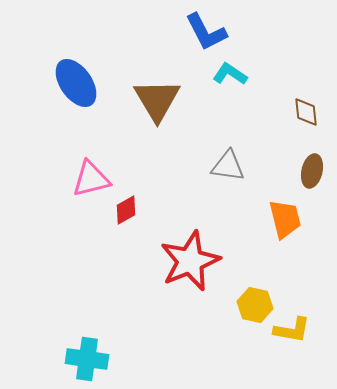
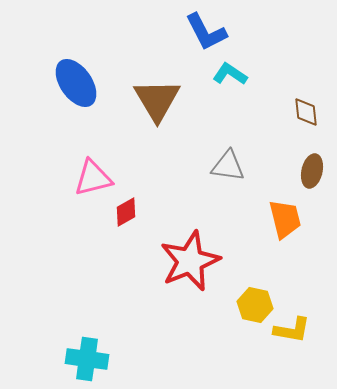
pink triangle: moved 2 px right, 1 px up
red diamond: moved 2 px down
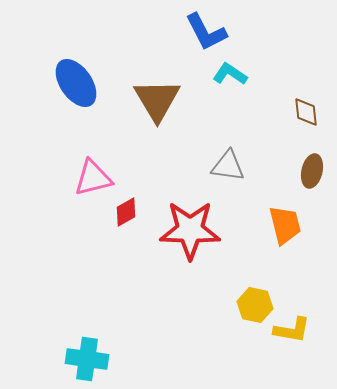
orange trapezoid: moved 6 px down
red star: moved 31 px up; rotated 24 degrees clockwise
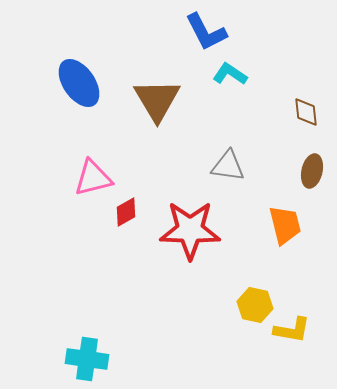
blue ellipse: moved 3 px right
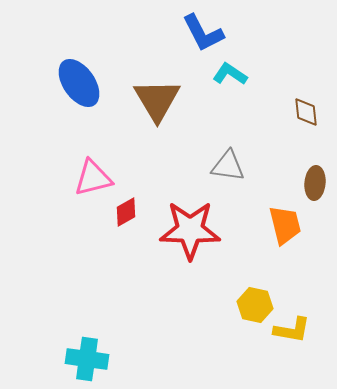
blue L-shape: moved 3 px left, 1 px down
brown ellipse: moved 3 px right, 12 px down; rotated 8 degrees counterclockwise
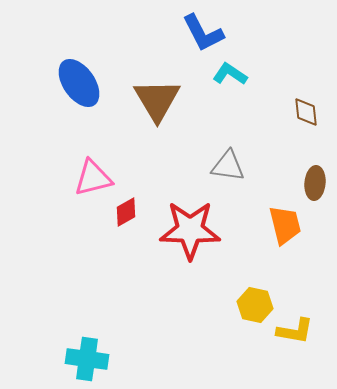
yellow L-shape: moved 3 px right, 1 px down
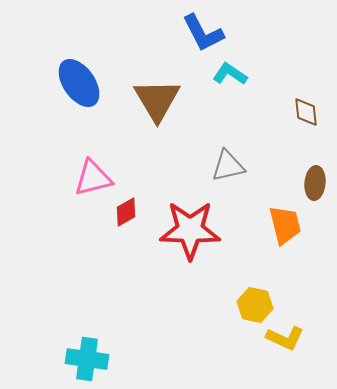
gray triangle: rotated 21 degrees counterclockwise
yellow L-shape: moved 10 px left, 7 px down; rotated 15 degrees clockwise
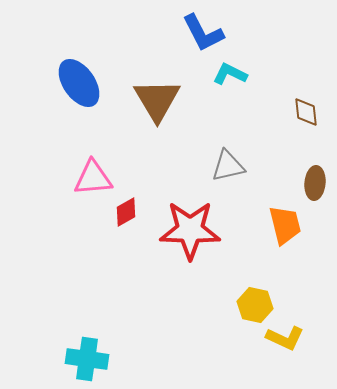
cyan L-shape: rotated 8 degrees counterclockwise
pink triangle: rotated 9 degrees clockwise
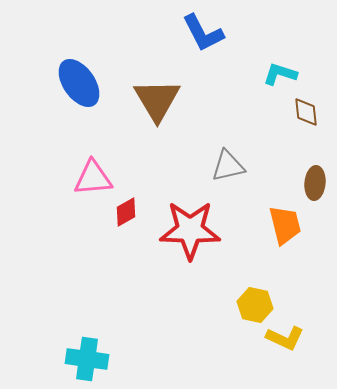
cyan L-shape: moved 50 px right; rotated 8 degrees counterclockwise
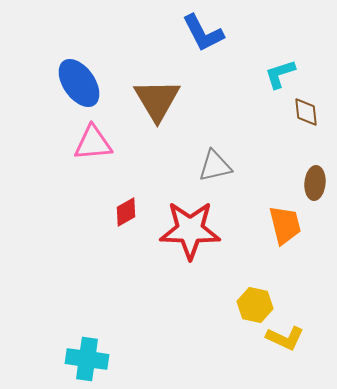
cyan L-shape: rotated 36 degrees counterclockwise
gray triangle: moved 13 px left
pink triangle: moved 35 px up
